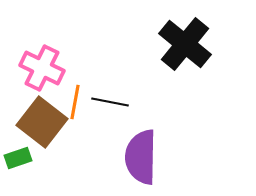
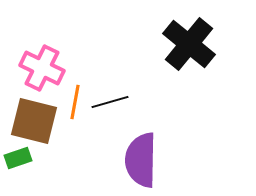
black cross: moved 4 px right
black line: rotated 27 degrees counterclockwise
brown square: moved 8 px left, 1 px up; rotated 24 degrees counterclockwise
purple semicircle: moved 3 px down
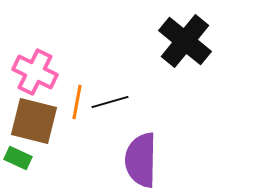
black cross: moved 4 px left, 3 px up
pink cross: moved 7 px left, 4 px down
orange line: moved 2 px right
green rectangle: rotated 44 degrees clockwise
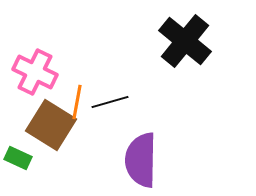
brown square: moved 17 px right, 4 px down; rotated 18 degrees clockwise
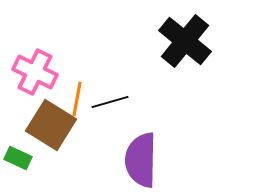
orange line: moved 3 px up
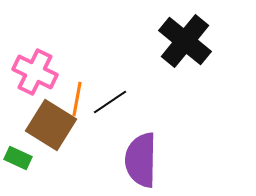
black line: rotated 18 degrees counterclockwise
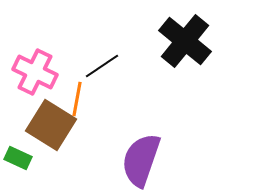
black line: moved 8 px left, 36 px up
purple semicircle: rotated 18 degrees clockwise
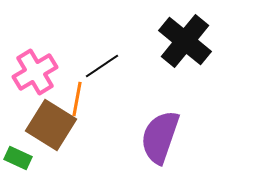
pink cross: rotated 33 degrees clockwise
purple semicircle: moved 19 px right, 23 px up
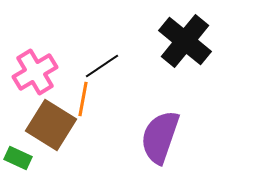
orange line: moved 6 px right
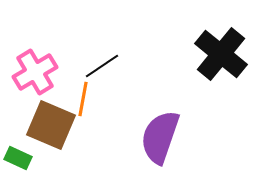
black cross: moved 36 px right, 13 px down
brown square: rotated 9 degrees counterclockwise
